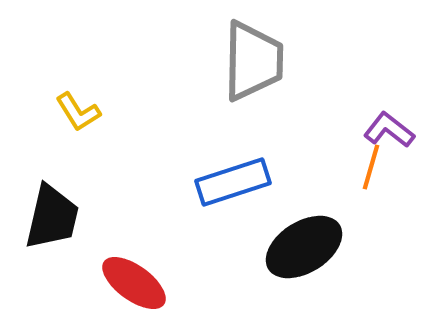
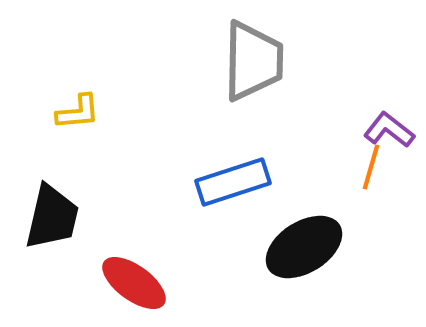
yellow L-shape: rotated 63 degrees counterclockwise
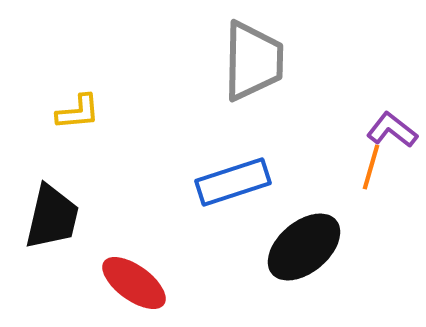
purple L-shape: moved 3 px right
black ellipse: rotated 8 degrees counterclockwise
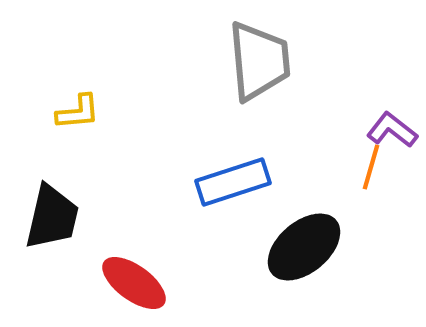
gray trapezoid: moved 6 px right; rotated 6 degrees counterclockwise
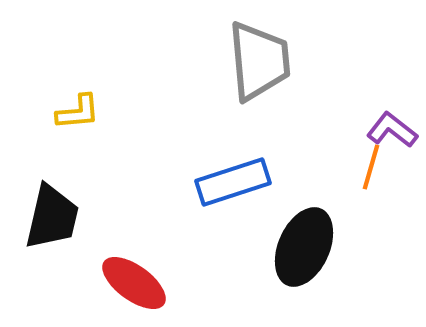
black ellipse: rotated 26 degrees counterclockwise
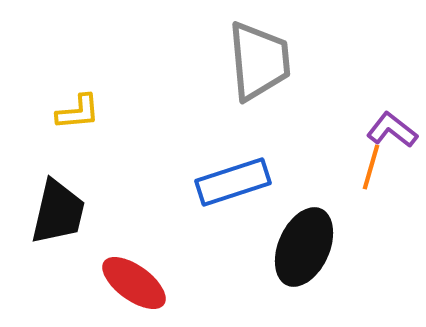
black trapezoid: moved 6 px right, 5 px up
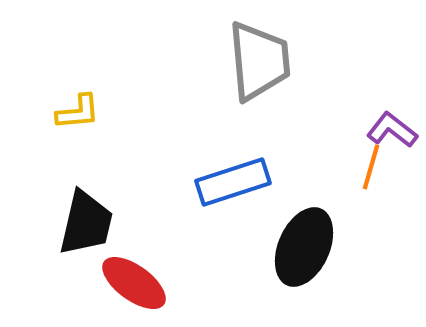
black trapezoid: moved 28 px right, 11 px down
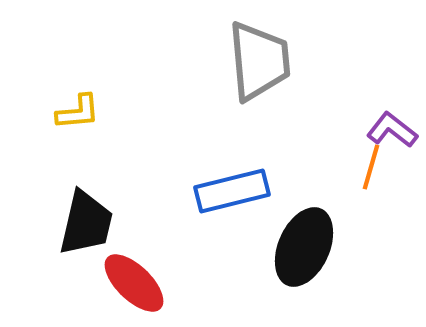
blue rectangle: moved 1 px left, 9 px down; rotated 4 degrees clockwise
red ellipse: rotated 8 degrees clockwise
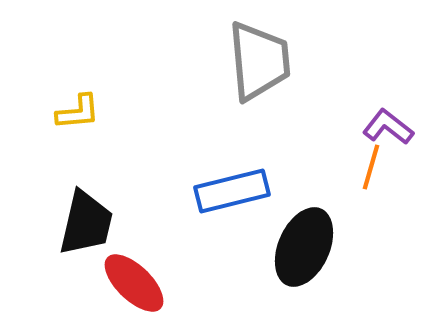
purple L-shape: moved 4 px left, 3 px up
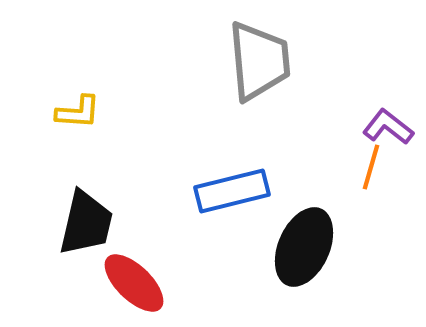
yellow L-shape: rotated 9 degrees clockwise
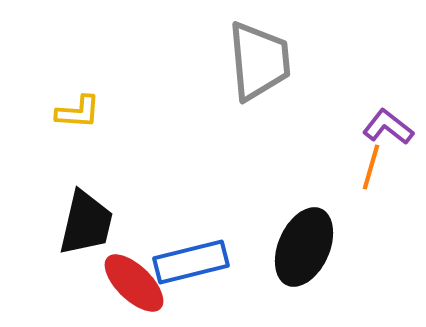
blue rectangle: moved 41 px left, 71 px down
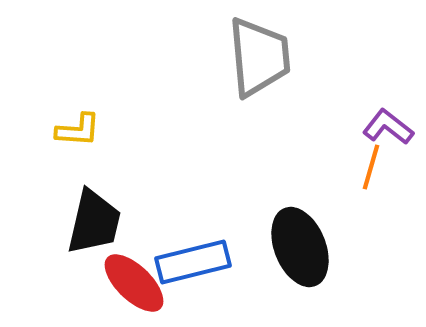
gray trapezoid: moved 4 px up
yellow L-shape: moved 18 px down
black trapezoid: moved 8 px right, 1 px up
black ellipse: moved 4 px left; rotated 46 degrees counterclockwise
blue rectangle: moved 2 px right
